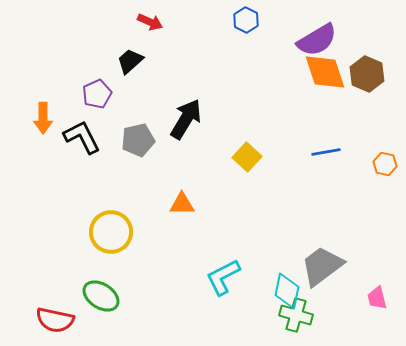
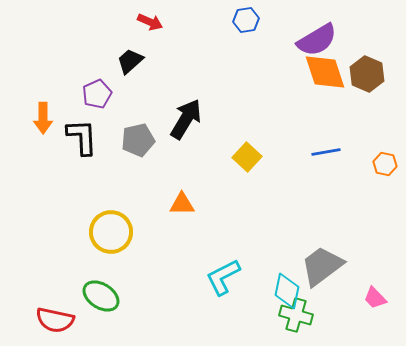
blue hexagon: rotated 25 degrees clockwise
black L-shape: rotated 24 degrees clockwise
pink trapezoid: moved 2 px left; rotated 30 degrees counterclockwise
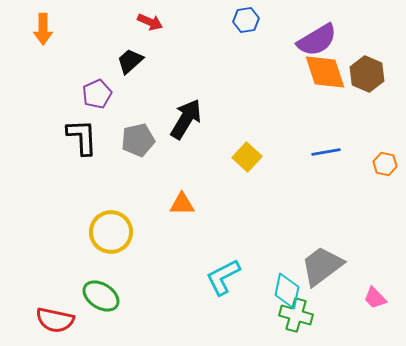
orange arrow: moved 89 px up
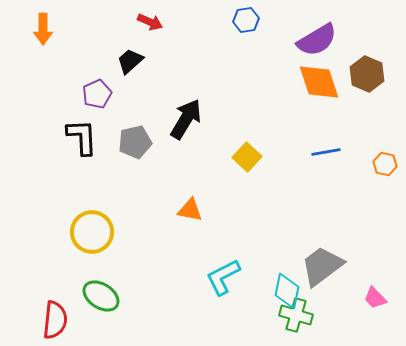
orange diamond: moved 6 px left, 10 px down
gray pentagon: moved 3 px left, 2 px down
orange triangle: moved 8 px right, 6 px down; rotated 12 degrees clockwise
yellow circle: moved 19 px left
red semicircle: rotated 96 degrees counterclockwise
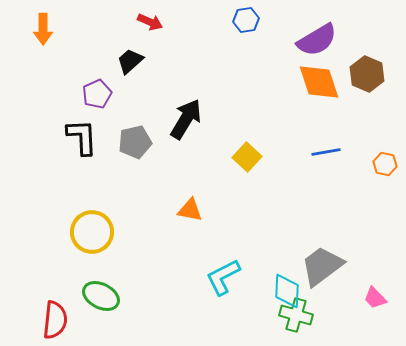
cyan diamond: rotated 9 degrees counterclockwise
green ellipse: rotated 6 degrees counterclockwise
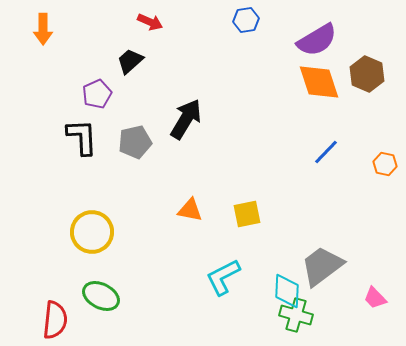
blue line: rotated 36 degrees counterclockwise
yellow square: moved 57 px down; rotated 36 degrees clockwise
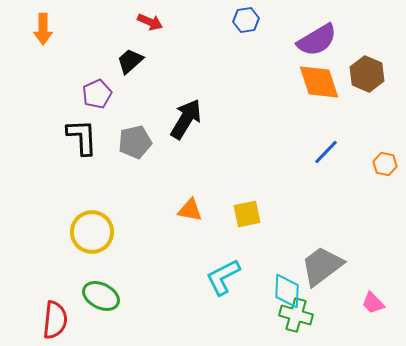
pink trapezoid: moved 2 px left, 5 px down
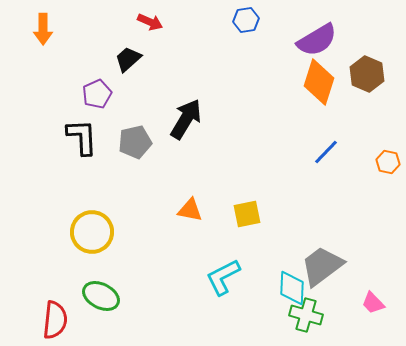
black trapezoid: moved 2 px left, 2 px up
orange diamond: rotated 36 degrees clockwise
orange hexagon: moved 3 px right, 2 px up
cyan diamond: moved 5 px right, 3 px up
green cross: moved 10 px right
